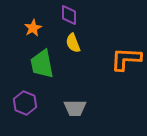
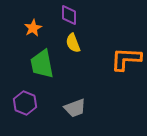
gray trapezoid: rotated 20 degrees counterclockwise
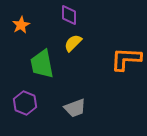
orange star: moved 12 px left, 3 px up
yellow semicircle: rotated 66 degrees clockwise
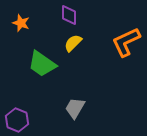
orange star: moved 2 px up; rotated 24 degrees counterclockwise
orange L-shape: moved 17 px up; rotated 28 degrees counterclockwise
green trapezoid: rotated 44 degrees counterclockwise
purple hexagon: moved 8 px left, 17 px down
gray trapezoid: rotated 140 degrees clockwise
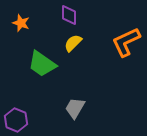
purple hexagon: moved 1 px left
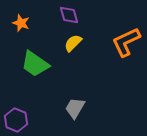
purple diamond: rotated 15 degrees counterclockwise
green trapezoid: moved 7 px left
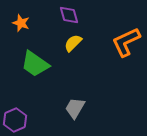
purple hexagon: moved 1 px left; rotated 15 degrees clockwise
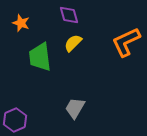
green trapezoid: moved 5 px right, 7 px up; rotated 48 degrees clockwise
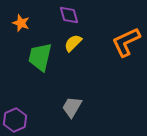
green trapezoid: rotated 20 degrees clockwise
gray trapezoid: moved 3 px left, 1 px up
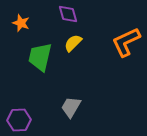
purple diamond: moved 1 px left, 1 px up
gray trapezoid: moved 1 px left
purple hexagon: moved 4 px right; rotated 20 degrees clockwise
